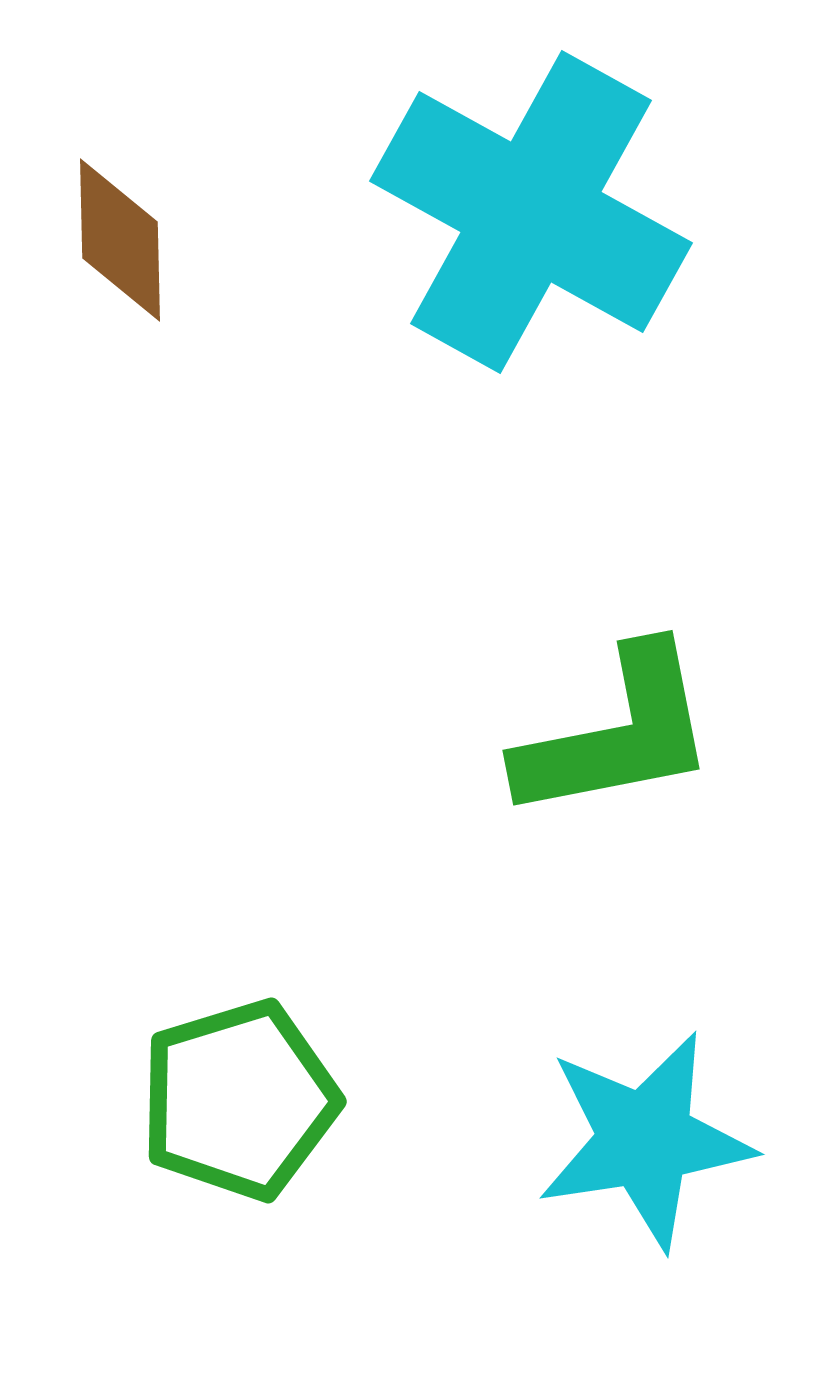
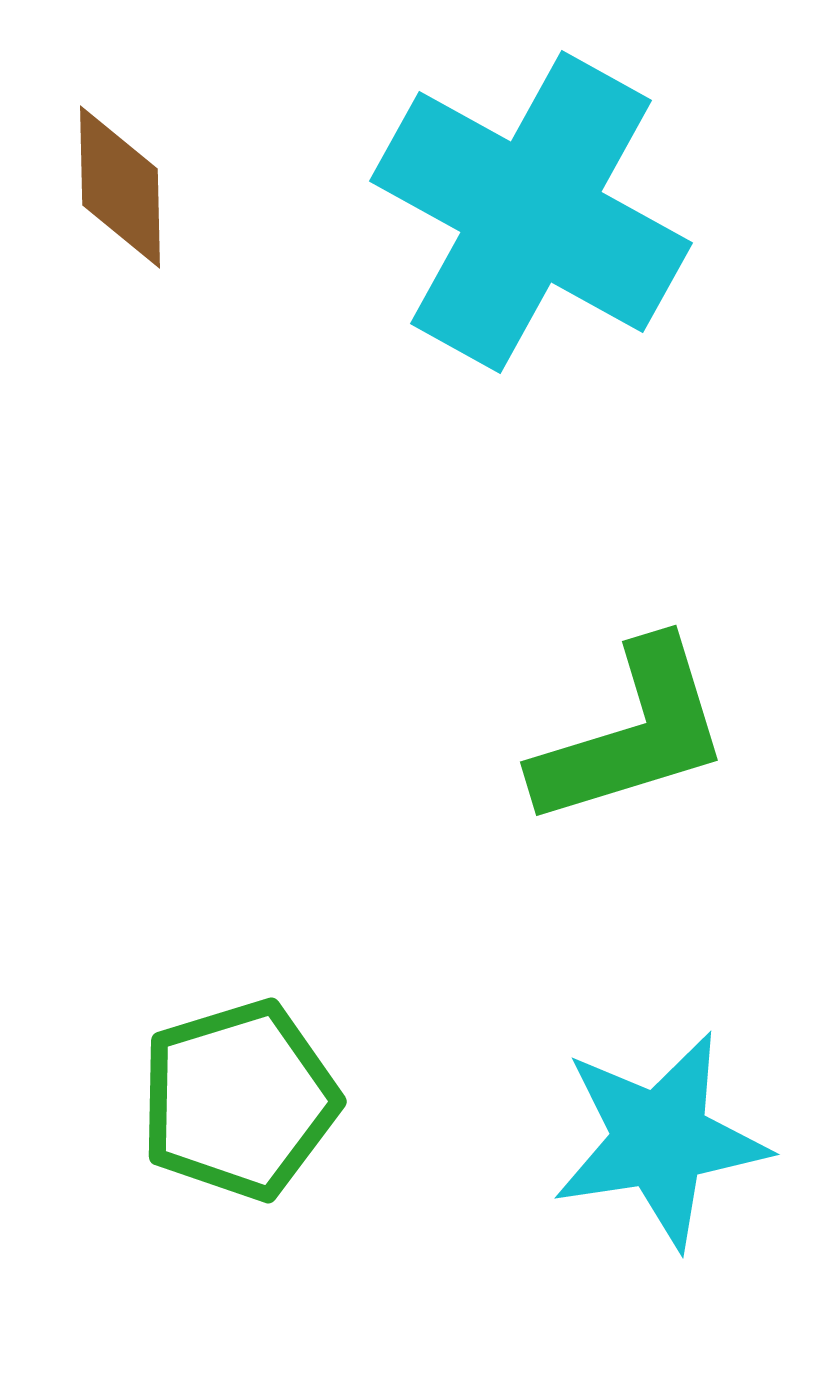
brown diamond: moved 53 px up
green L-shape: moved 15 px right; rotated 6 degrees counterclockwise
cyan star: moved 15 px right
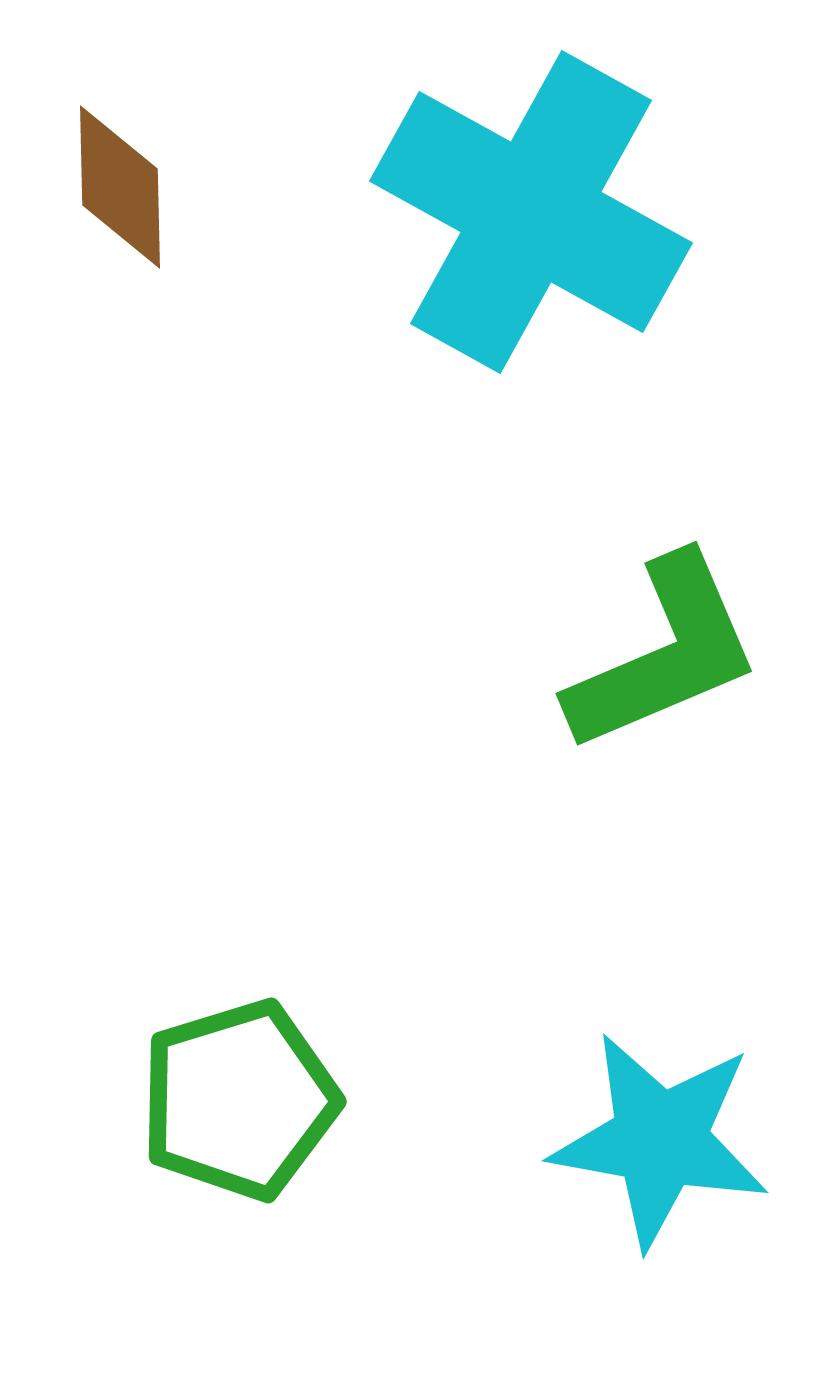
green L-shape: moved 32 px right, 80 px up; rotated 6 degrees counterclockwise
cyan star: rotated 19 degrees clockwise
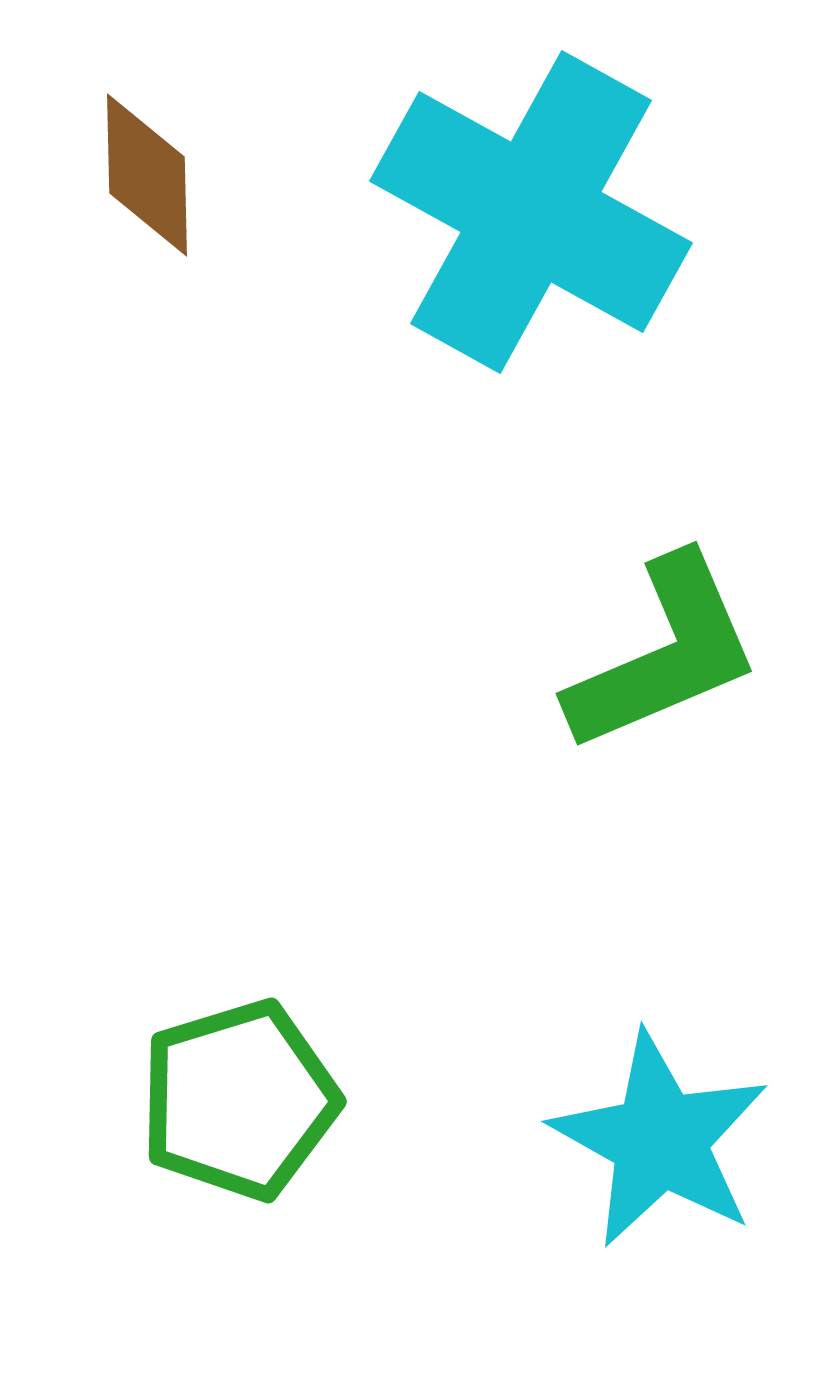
brown diamond: moved 27 px right, 12 px up
cyan star: rotated 19 degrees clockwise
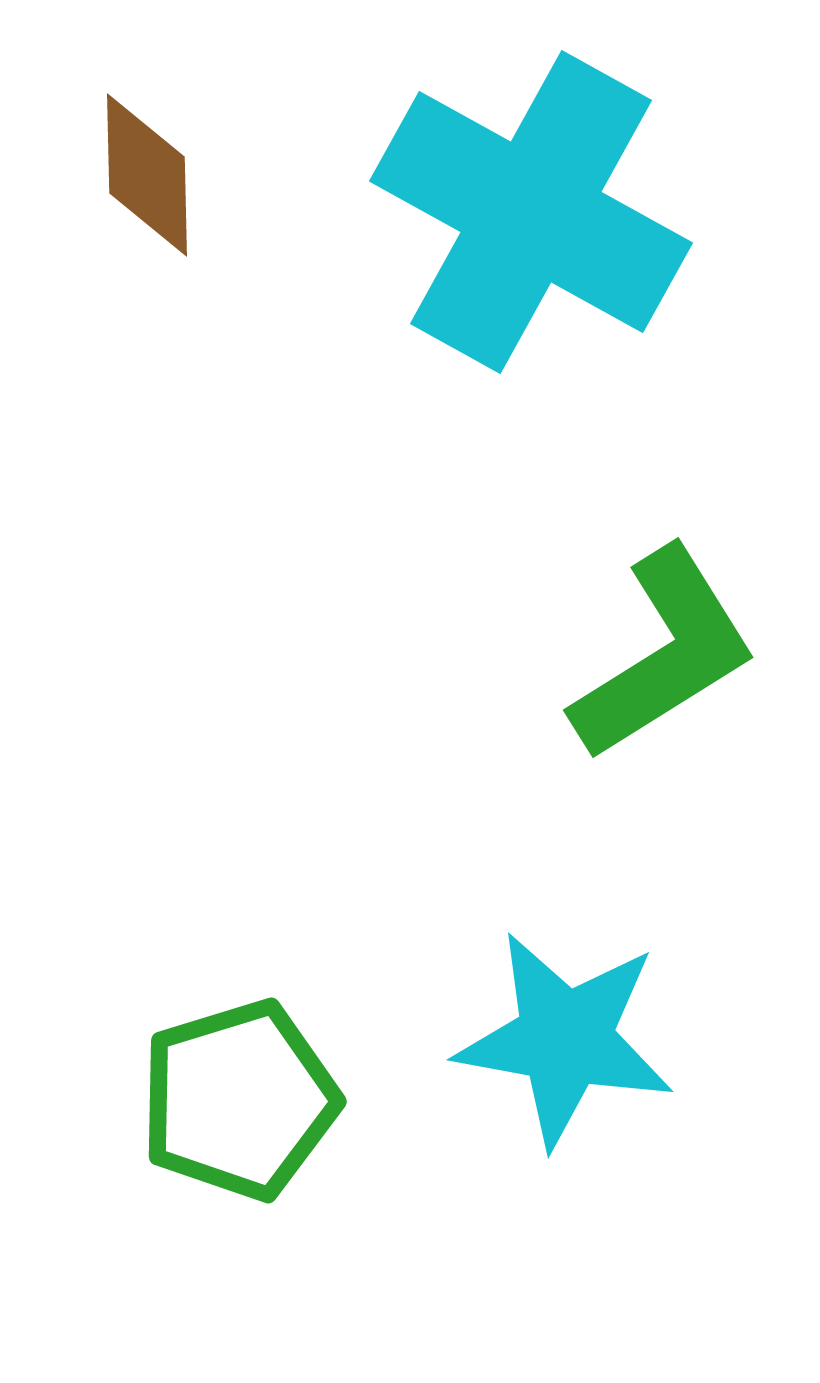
green L-shape: rotated 9 degrees counterclockwise
cyan star: moved 95 px left, 101 px up; rotated 19 degrees counterclockwise
